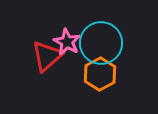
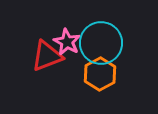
red triangle: rotated 20 degrees clockwise
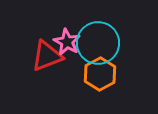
cyan circle: moved 3 px left
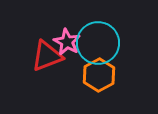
orange hexagon: moved 1 px left, 1 px down
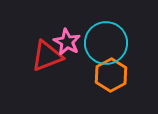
cyan circle: moved 8 px right
orange hexagon: moved 12 px right
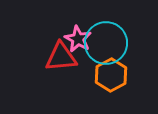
pink star: moved 11 px right, 3 px up
red triangle: moved 14 px right, 1 px down; rotated 16 degrees clockwise
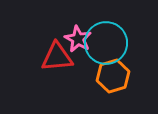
red triangle: moved 4 px left
orange hexagon: moved 2 px right, 1 px down; rotated 12 degrees clockwise
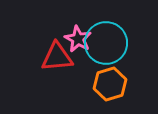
orange hexagon: moved 3 px left, 8 px down
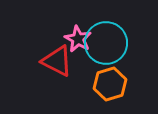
red triangle: moved 4 px down; rotated 32 degrees clockwise
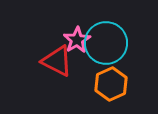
pink star: moved 1 px left, 1 px down; rotated 12 degrees clockwise
orange hexagon: moved 1 px right; rotated 8 degrees counterclockwise
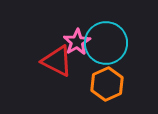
pink star: moved 2 px down
orange hexagon: moved 4 px left
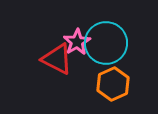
red triangle: moved 2 px up
orange hexagon: moved 6 px right
